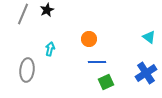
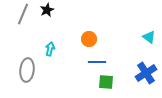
green square: rotated 28 degrees clockwise
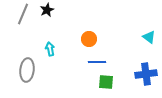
cyan arrow: rotated 24 degrees counterclockwise
blue cross: moved 1 px down; rotated 25 degrees clockwise
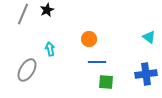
gray ellipse: rotated 25 degrees clockwise
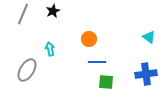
black star: moved 6 px right, 1 px down
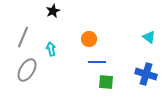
gray line: moved 23 px down
cyan arrow: moved 1 px right
blue cross: rotated 25 degrees clockwise
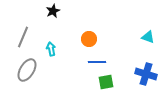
cyan triangle: moved 1 px left; rotated 16 degrees counterclockwise
green square: rotated 14 degrees counterclockwise
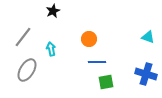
gray line: rotated 15 degrees clockwise
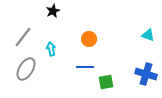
cyan triangle: moved 2 px up
blue line: moved 12 px left, 5 px down
gray ellipse: moved 1 px left, 1 px up
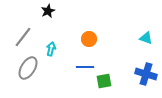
black star: moved 5 px left
cyan triangle: moved 2 px left, 3 px down
cyan arrow: rotated 24 degrees clockwise
gray ellipse: moved 2 px right, 1 px up
green square: moved 2 px left, 1 px up
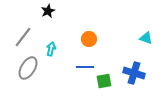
blue cross: moved 12 px left, 1 px up
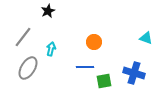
orange circle: moved 5 px right, 3 px down
